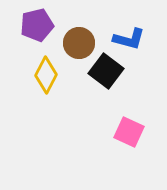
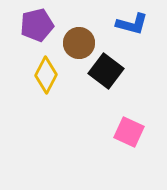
blue L-shape: moved 3 px right, 15 px up
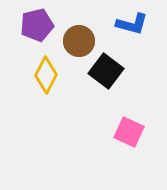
brown circle: moved 2 px up
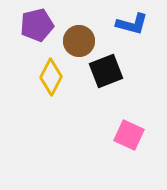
black square: rotated 32 degrees clockwise
yellow diamond: moved 5 px right, 2 px down
pink square: moved 3 px down
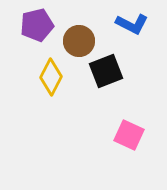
blue L-shape: rotated 12 degrees clockwise
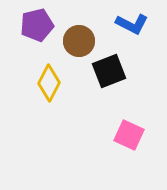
black square: moved 3 px right
yellow diamond: moved 2 px left, 6 px down
